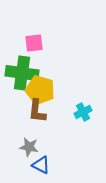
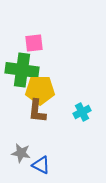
green cross: moved 3 px up
yellow pentagon: rotated 16 degrees counterclockwise
cyan cross: moved 1 px left
gray star: moved 8 px left, 6 px down
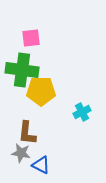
pink square: moved 3 px left, 5 px up
yellow pentagon: moved 1 px right, 1 px down
brown L-shape: moved 10 px left, 22 px down
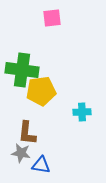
pink square: moved 21 px right, 20 px up
yellow pentagon: rotated 8 degrees counterclockwise
cyan cross: rotated 24 degrees clockwise
blue triangle: rotated 18 degrees counterclockwise
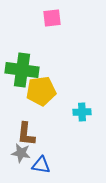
brown L-shape: moved 1 px left, 1 px down
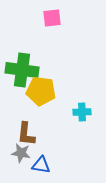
yellow pentagon: rotated 16 degrees clockwise
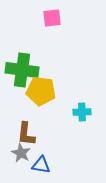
gray star: rotated 18 degrees clockwise
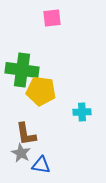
brown L-shape: rotated 15 degrees counterclockwise
